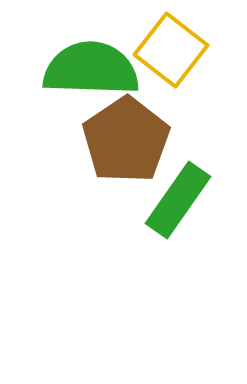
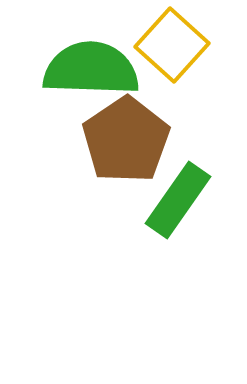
yellow square: moved 1 px right, 5 px up; rotated 4 degrees clockwise
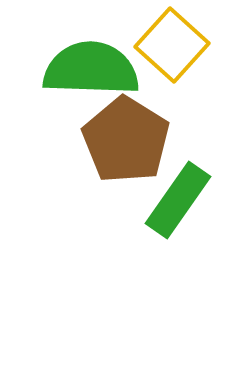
brown pentagon: rotated 6 degrees counterclockwise
